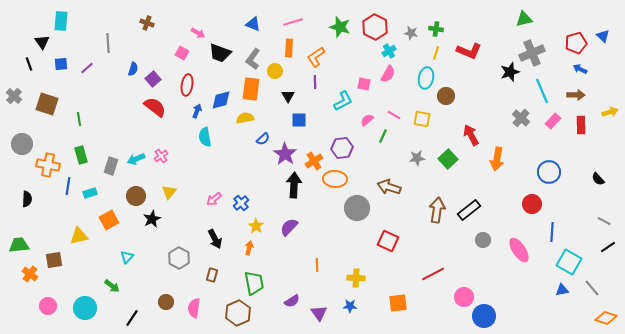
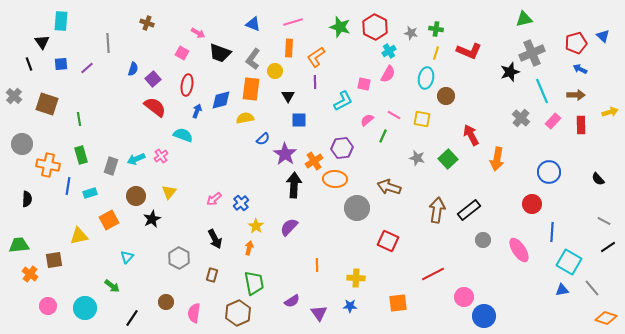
cyan semicircle at (205, 137): moved 22 px left, 2 px up; rotated 120 degrees clockwise
gray star at (417, 158): rotated 21 degrees clockwise
pink semicircle at (194, 308): moved 5 px down
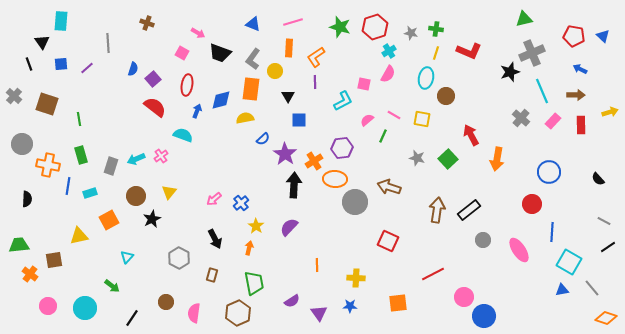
red hexagon at (375, 27): rotated 15 degrees clockwise
red pentagon at (576, 43): moved 2 px left, 7 px up; rotated 25 degrees clockwise
gray circle at (357, 208): moved 2 px left, 6 px up
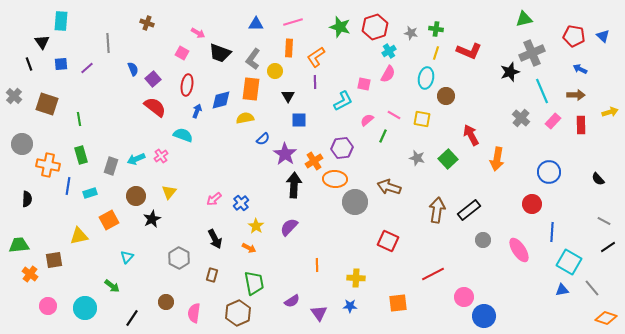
blue triangle at (253, 24): moved 3 px right; rotated 21 degrees counterclockwise
blue semicircle at (133, 69): rotated 40 degrees counterclockwise
orange arrow at (249, 248): rotated 104 degrees clockwise
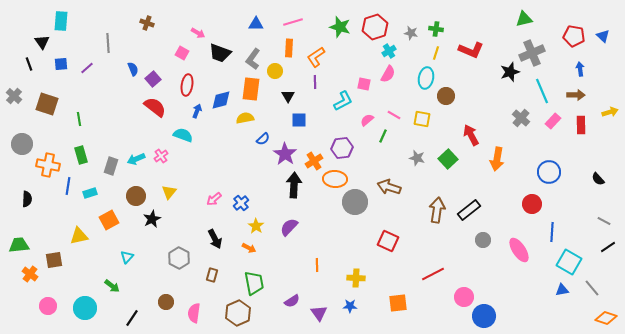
red L-shape at (469, 51): moved 2 px right, 1 px up
blue arrow at (580, 69): rotated 56 degrees clockwise
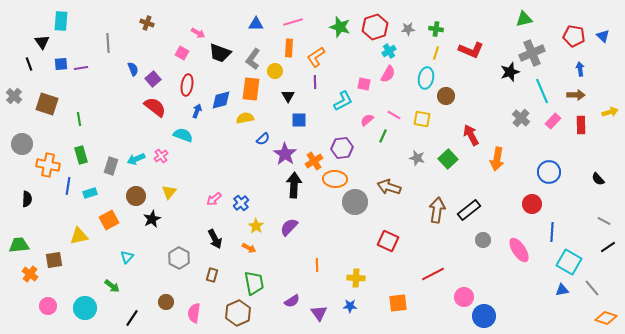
gray star at (411, 33): moved 3 px left, 4 px up; rotated 16 degrees counterclockwise
purple line at (87, 68): moved 6 px left; rotated 32 degrees clockwise
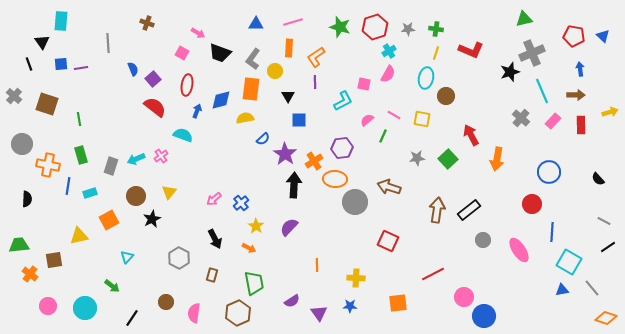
gray star at (417, 158): rotated 21 degrees counterclockwise
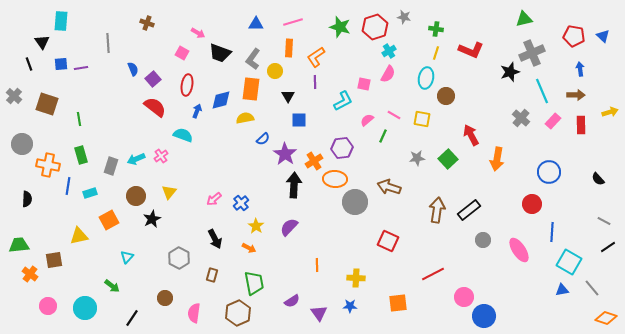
gray star at (408, 29): moved 4 px left, 12 px up; rotated 16 degrees clockwise
brown circle at (166, 302): moved 1 px left, 4 px up
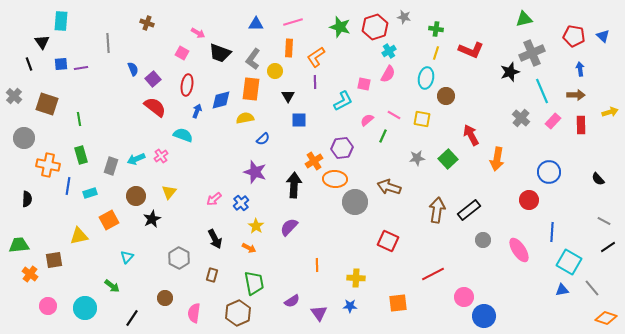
gray circle at (22, 144): moved 2 px right, 6 px up
purple star at (285, 154): moved 30 px left, 18 px down; rotated 15 degrees counterclockwise
red circle at (532, 204): moved 3 px left, 4 px up
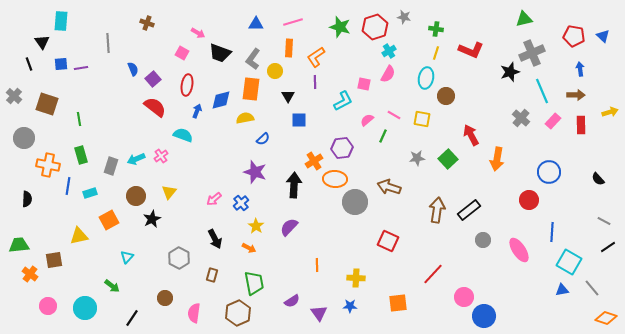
red line at (433, 274): rotated 20 degrees counterclockwise
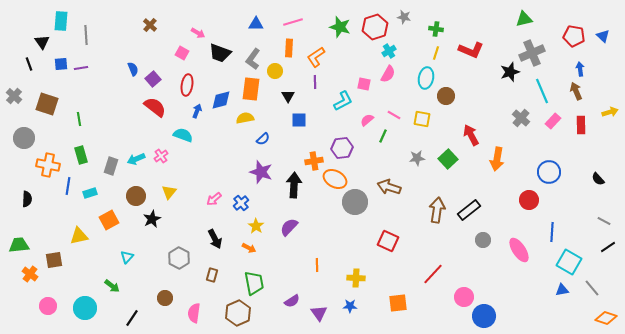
brown cross at (147, 23): moved 3 px right, 2 px down; rotated 24 degrees clockwise
gray line at (108, 43): moved 22 px left, 8 px up
brown arrow at (576, 95): moved 4 px up; rotated 114 degrees counterclockwise
orange cross at (314, 161): rotated 24 degrees clockwise
purple star at (255, 172): moved 6 px right
orange ellipse at (335, 179): rotated 25 degrees clockwise
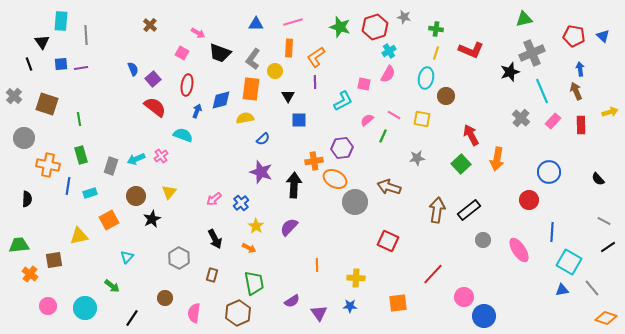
green square at (448, 159): moved 13 px right, 5 px down
